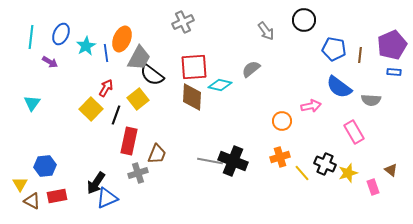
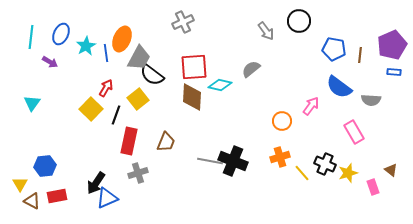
black circle at (304, 20): moved 5 px left, 1 px down
pink arrow at (311, 106): rotated 42 degrees counterclockwise
brown trapezoid at (157, 154): moved 9 px right, 12 px up
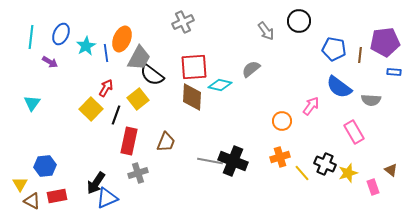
purple pentagon at (392, 45): moved 7 px left, 3 px up; rotated 16 degrees clockwise
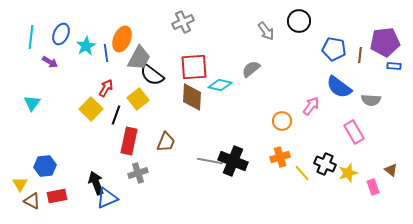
blue rectangle at (394, 72): moved 6 px up
black arrow at (96, 183): rotated 125 degrees clockwise
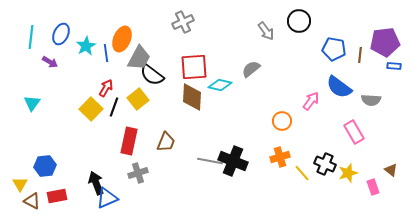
pink arrow at (311, 106): moved 5 px up
black line at (116, 115): moved 2 px left, 8 px up
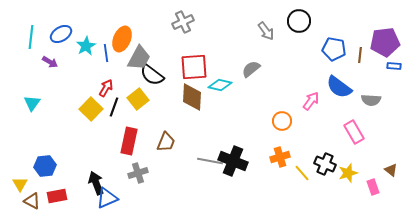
blue ellipse at (61, 34): rotated 35 degrees clockwise
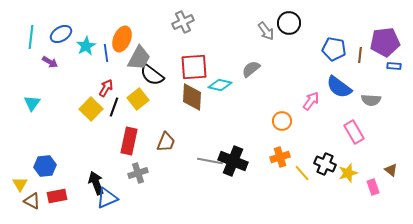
black circle at (299, 21): moved 10 px left, 2 px down
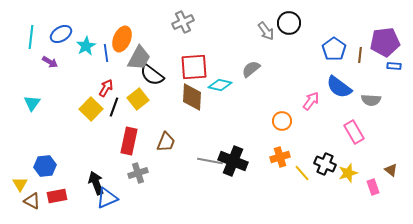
blue pentagon at (334, 49): rotated 25 degrees clockwise
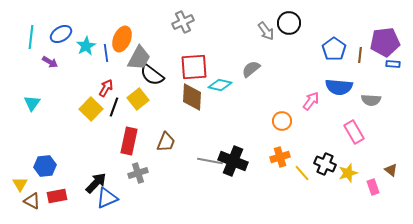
blue rectangle at (394, 66): moved 1 px left, 2 px up
blue semicircle at (339, 87): rotated 32 degrees counterclockwise
black arrow at (96, 183): rotated 65 degrees clockwise
